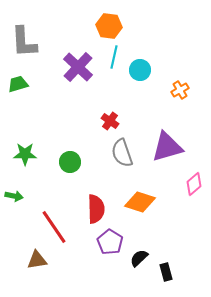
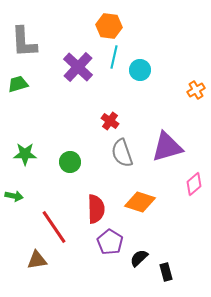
orange cross: moved 16 px right
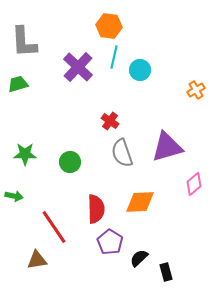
orange diamond: rotated 20 degrees counterclockwise
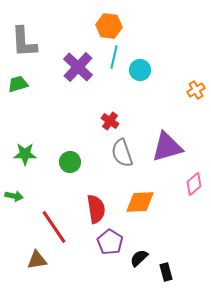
red semicircle: rotated 8 degrees counterclockwise
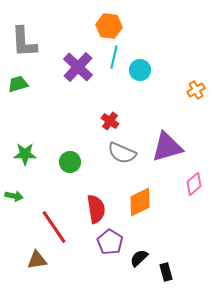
gray semicircle: rotated 48 degrees counterclockwise
orange diamond: rotated 24 degrees counterclockwise
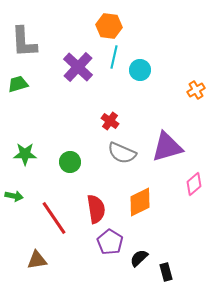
red line: moved 9 px up
